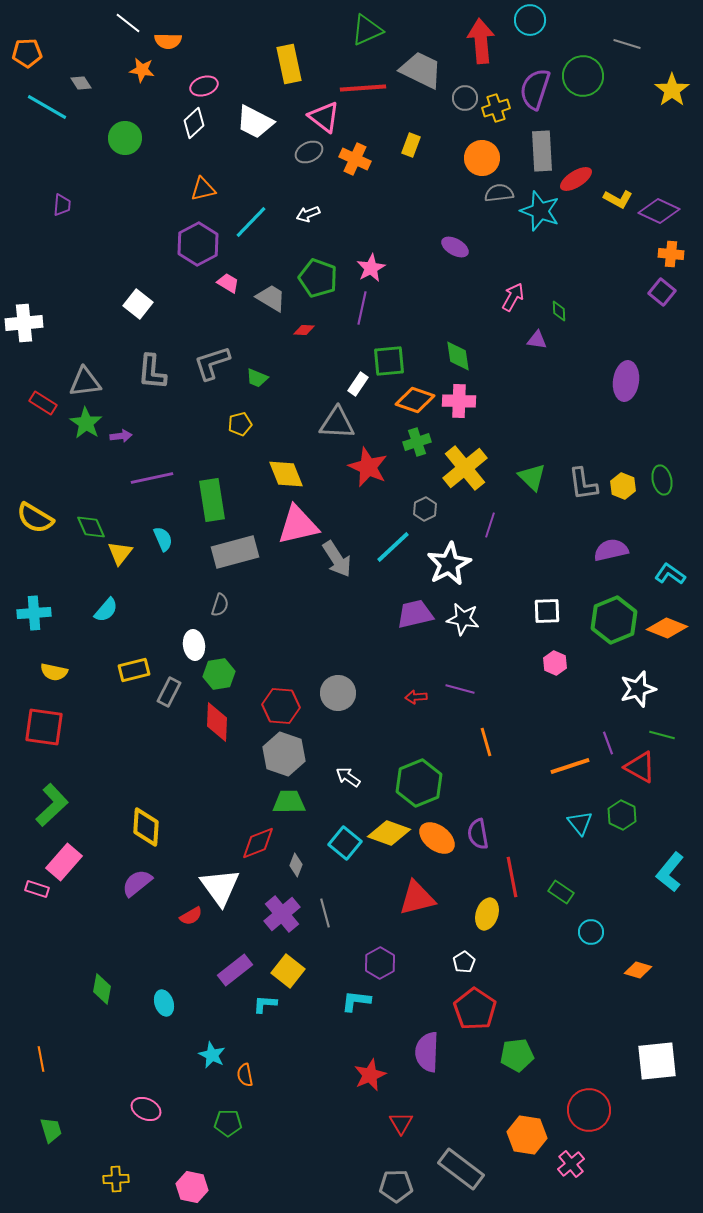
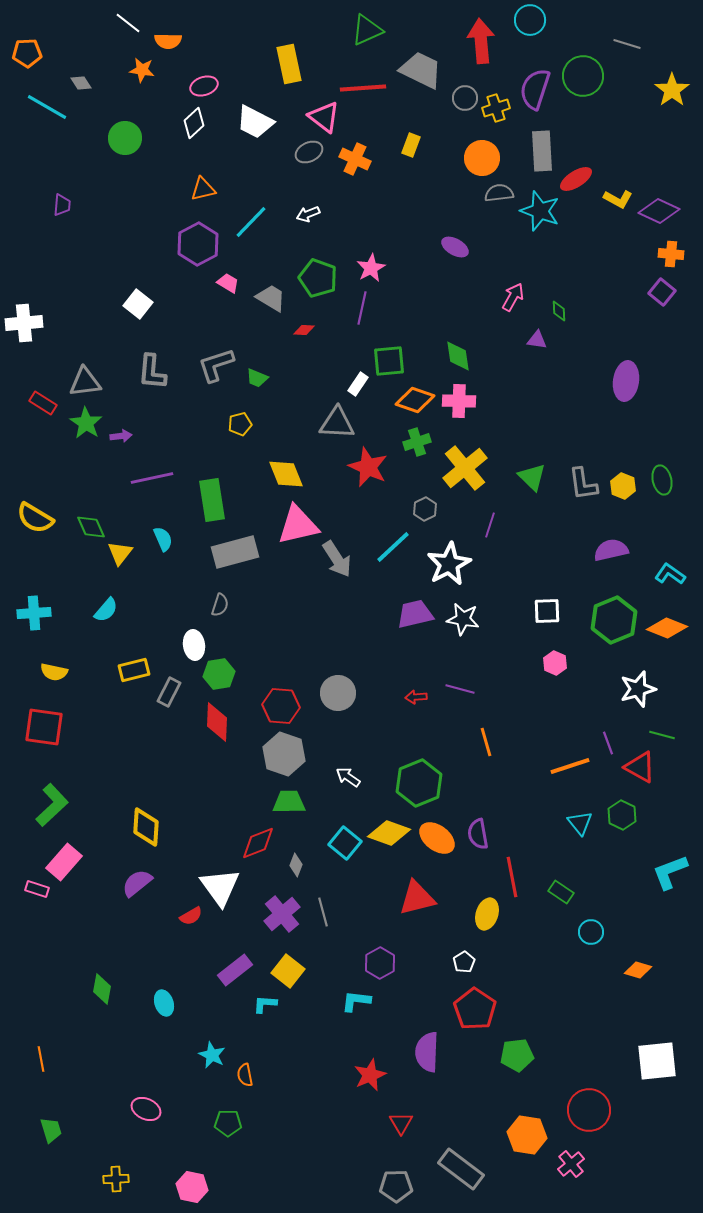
gray L-shape at (212, 363): moved 4 px right, 2 px down
cyan L-shape at (670, 872): rotated 30 degrees clockwise
gray line at (325, 913): moved 2 px left, 1 px up
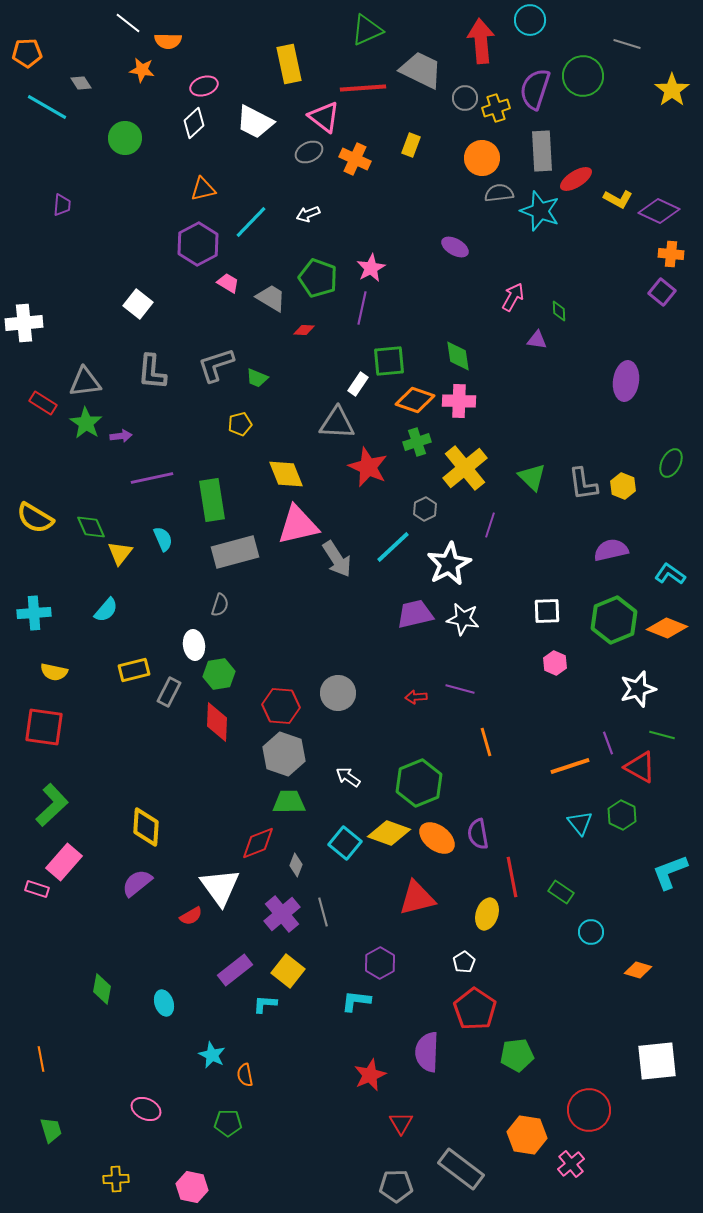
green ellipse at (662, 480): moved 9 px right, 17 px up; rotated 40 degrees clockwise
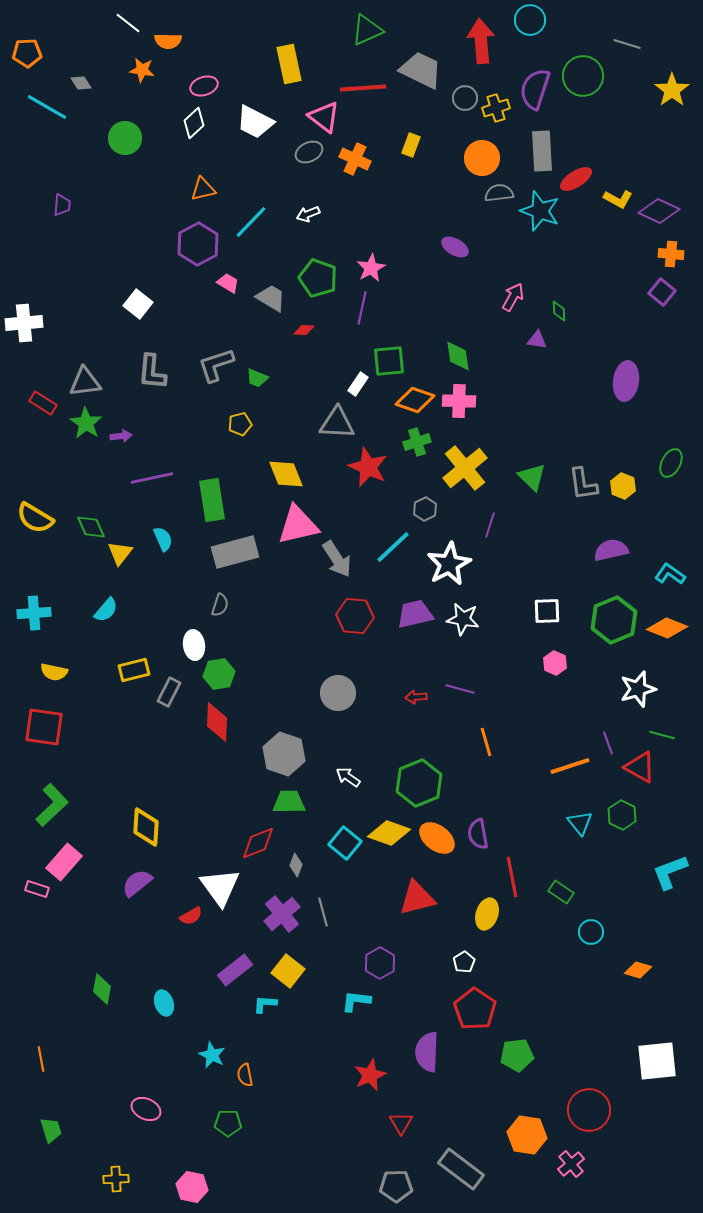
red hexagon at (281, 706): moved 74 px right, 90 px up
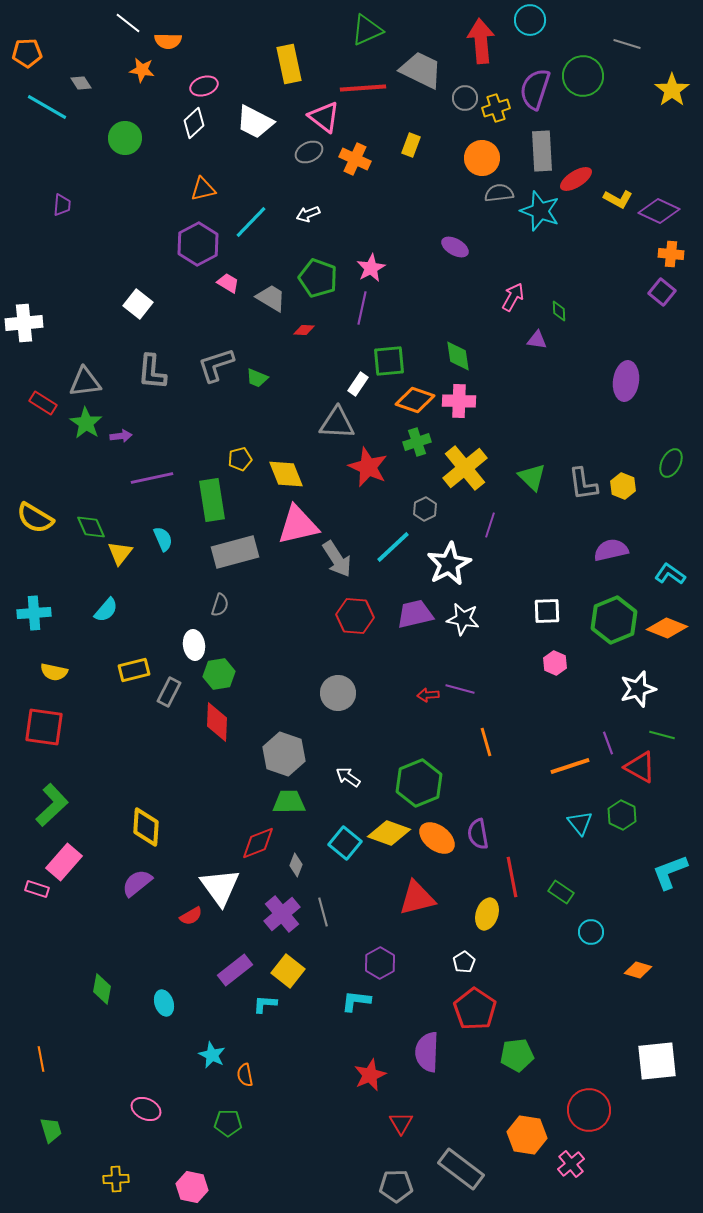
yellow pentagon at (240, 424): moved 35 px down
red arrow at (416, 697): moved 12 px right, 2 px up
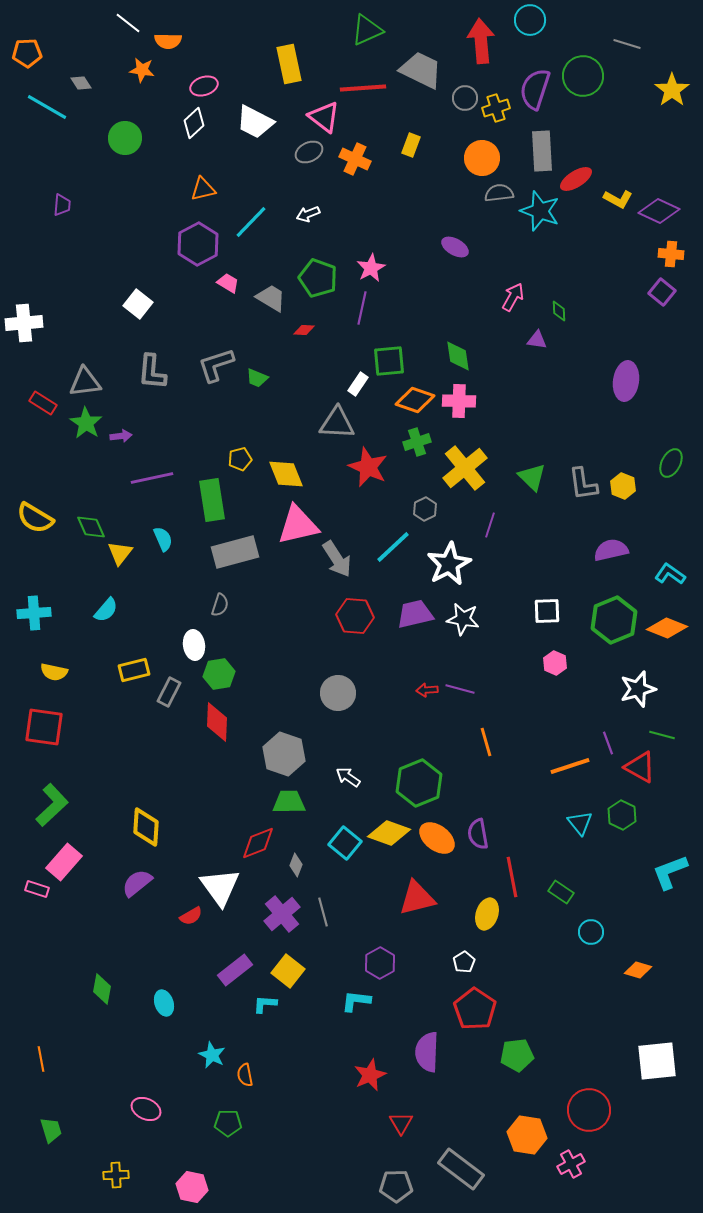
red arrow at (428, 695): moved 1 px left, 5 px up
pink cross at (571, 1164): rotated 12 degrees clockwise
yellow cross at (116, 1179): moved 4 px up
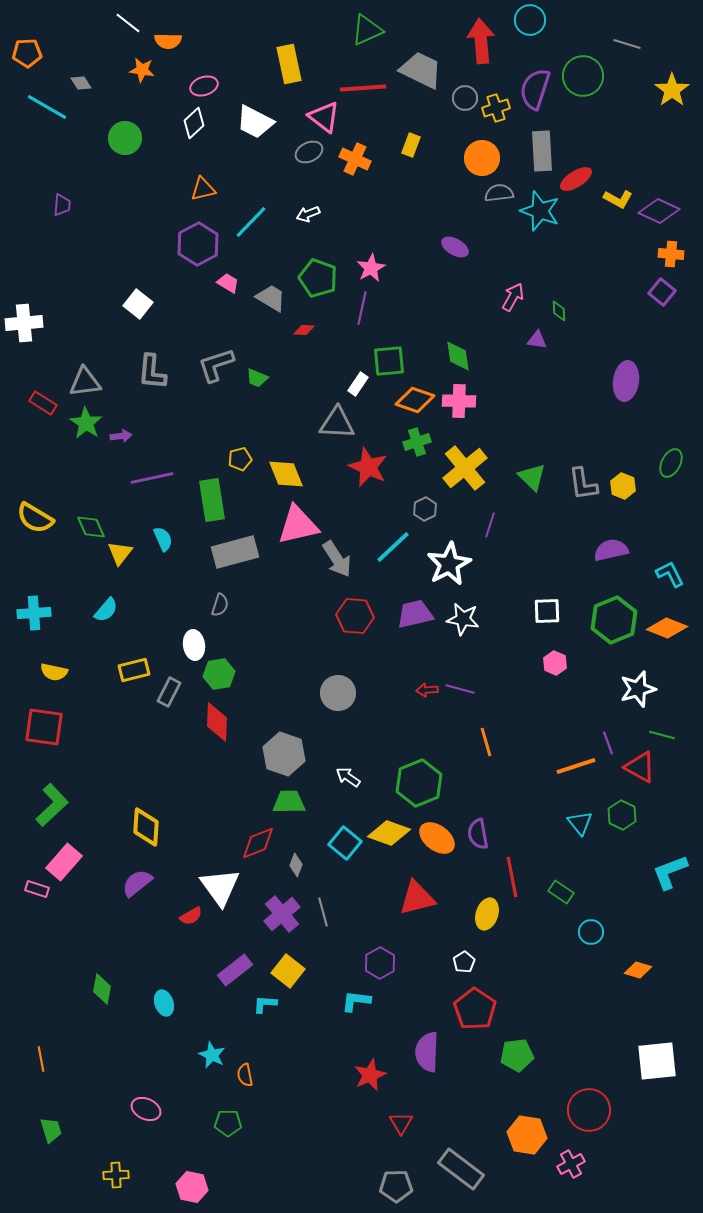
cyan L-shape at (670, 574): rotated 28 degrees clockwise
orange line at (570, 766): moved 6 px right
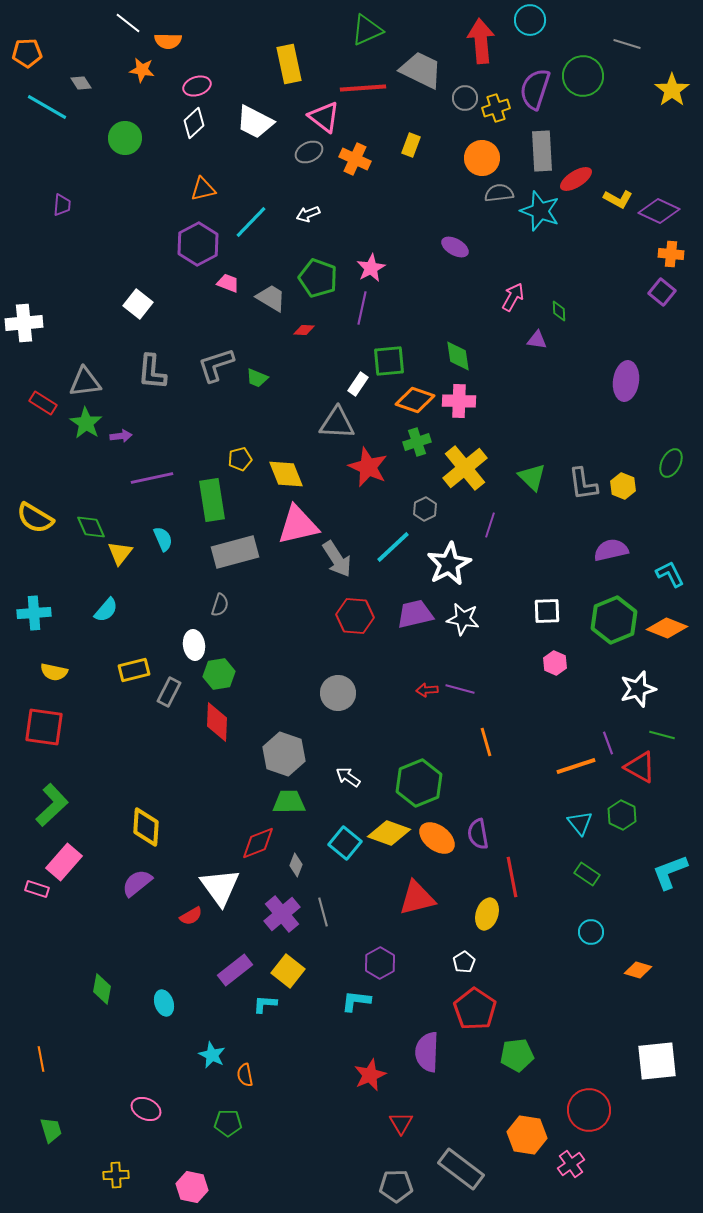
pink ellipse at (204, 86): moved 7 px left
pink trapezoid at (228, 283): rotated 10 degrees counterclockwise
green rectangle at (561, 892): moved 26 px right, 18 px up
pink cross at (571, 1164): rotated 8 degrees counterclockwise
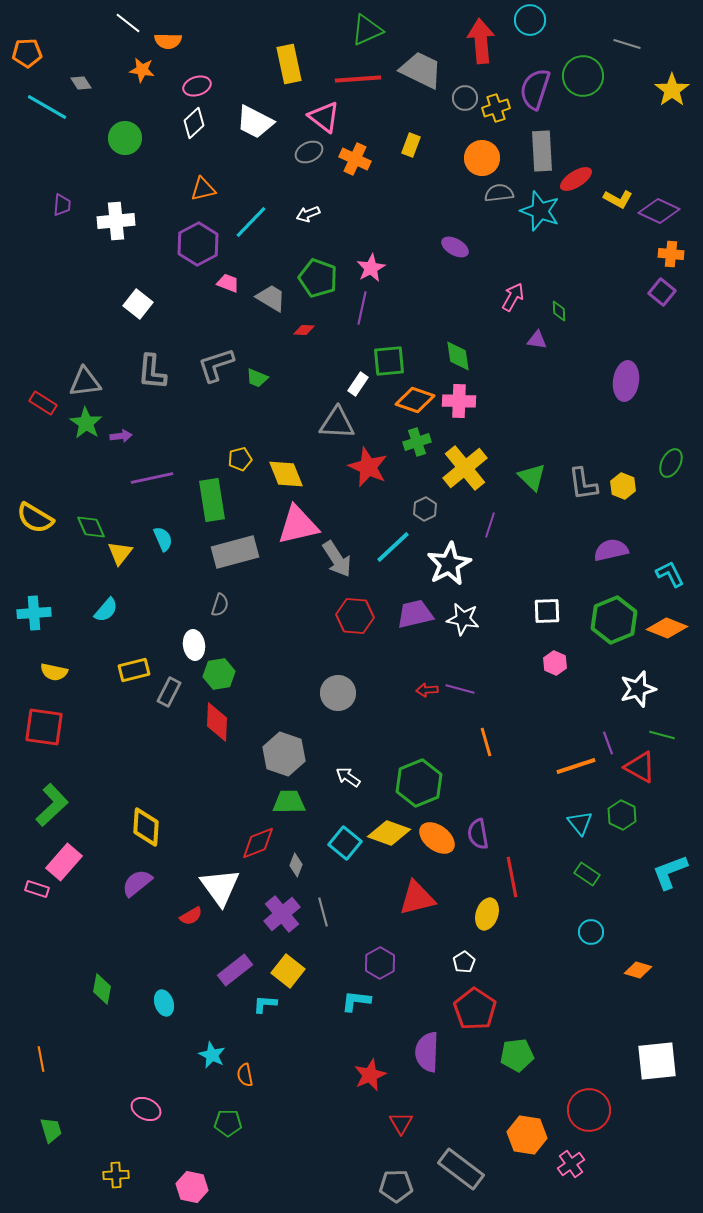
red line at (363, 88): moved 5 px left, 9 px up
white cross at (24, 323): moved 92 px right, 102 px up
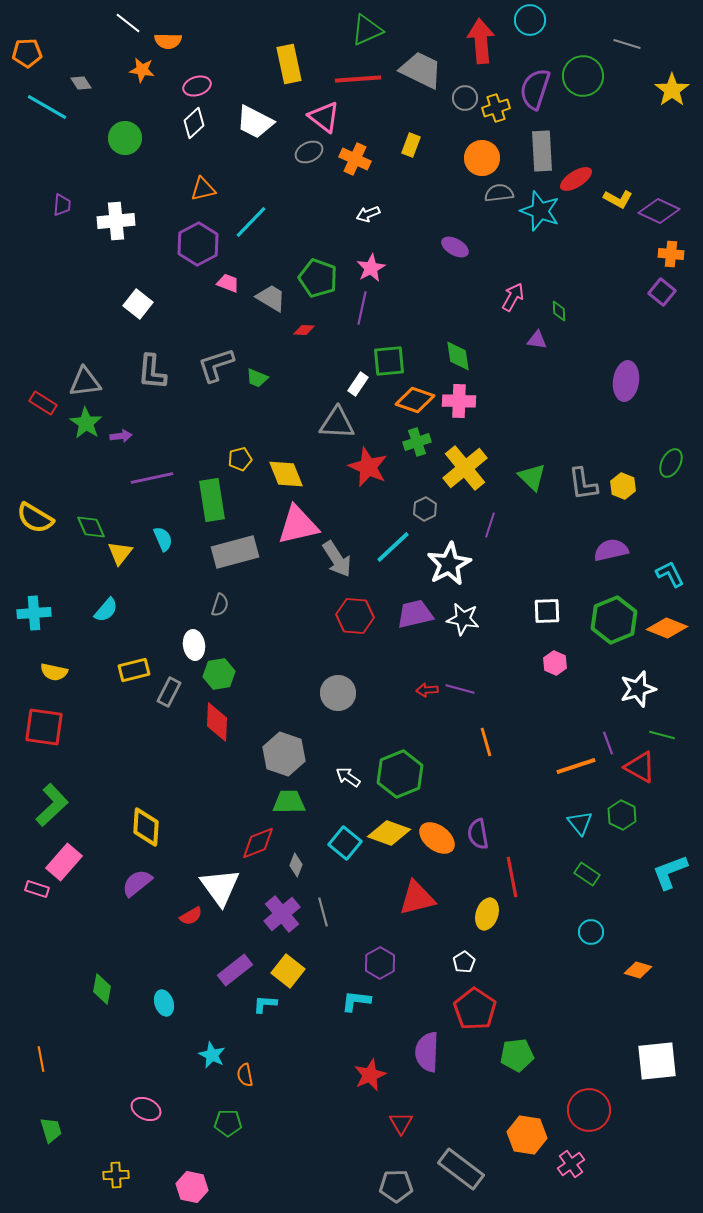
white arrow at (308, 214): moved 60 px right
green hexagon at (419, 783): moved 19 px left, 9 px up
